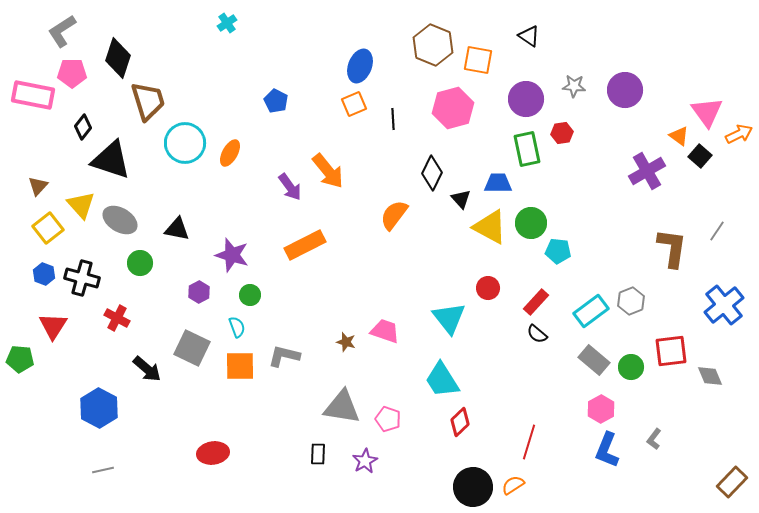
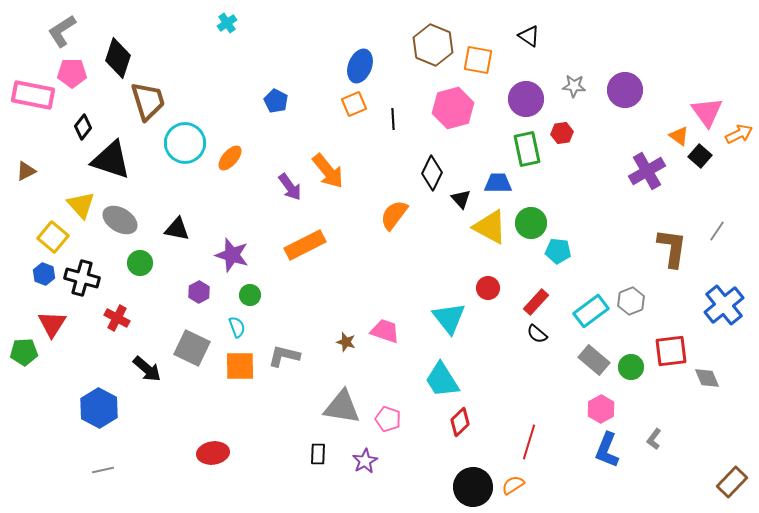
orange ellipse at (230, 153): moved 5 px down; rotated 12 degrees clockwise
brown triangle at (38, 186): moved 12 px left, 15 px up; rotated 20 degrees clockwise
yellow square at (48, 228): moved 5 px right, 9 px down; rotated 12 degrees counterclockwise
red triangle at (53, 326): moved 1 px left, 2 px up
green pentagon at (20, 359): moved 4 px right, 7 px up; rotated 8 degrees counterclockwise
gray diamond at (710, 376): moved 3 px left, 2 px down
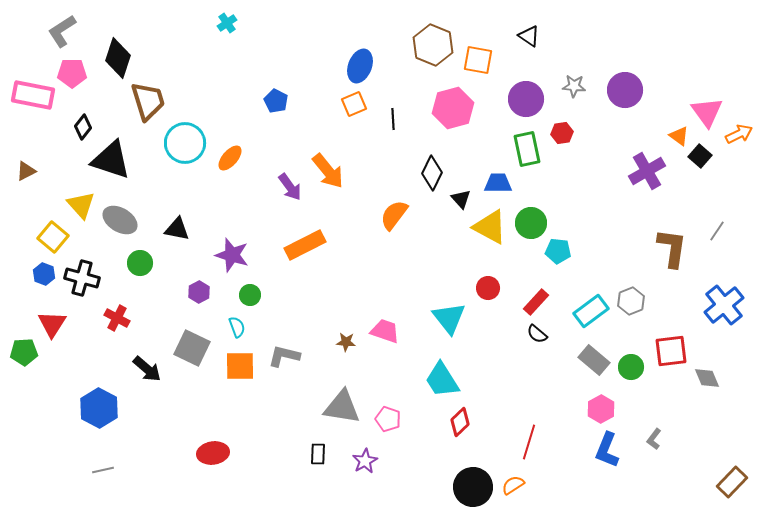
brown star at (346, 342): rotated 12 degrees counterclockwise
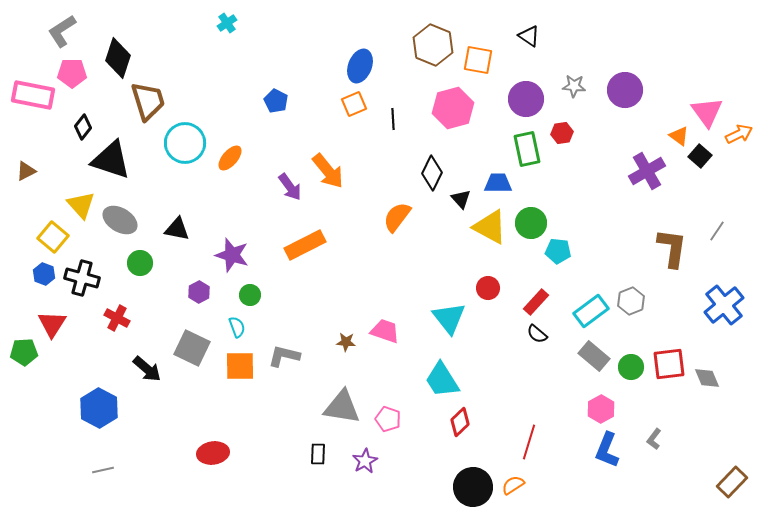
orange semicircle at (394, 215): moved 3 px right, 2 px down
red square at (671, 351): moved 2 px left, 13 px down
gray rectangle at (594, 360): moved 4 px up
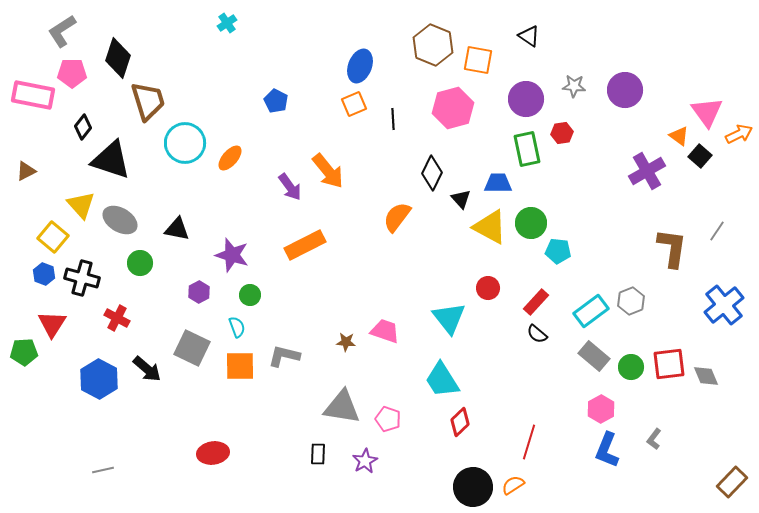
gray diamond at (707, 378): moved 1 px left, 2 px up
blue hexagon at (99, 408): moved 29 px up
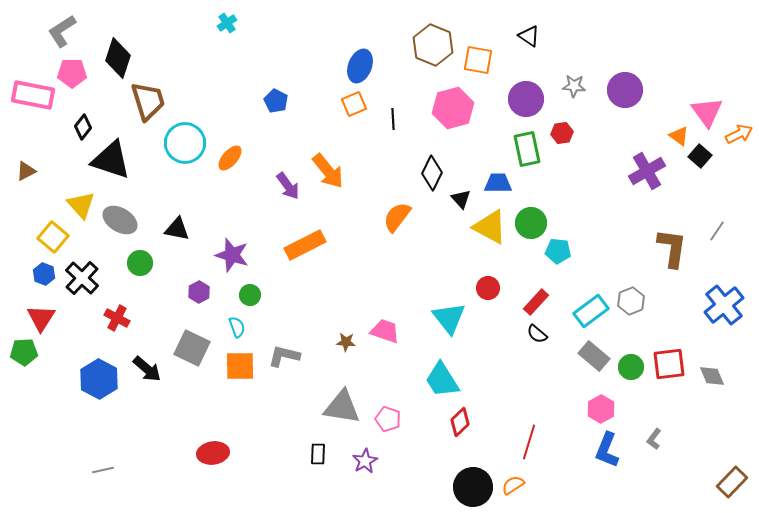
purple arrow at (290, 187): moved 2 px left, 1 px up
black cross at (82, 278): rotated 28 degrees clockwise
red triangle at (52, 324): moved 11 px left, 6 px up
gray diamond at (706, 376): moved 6 px right
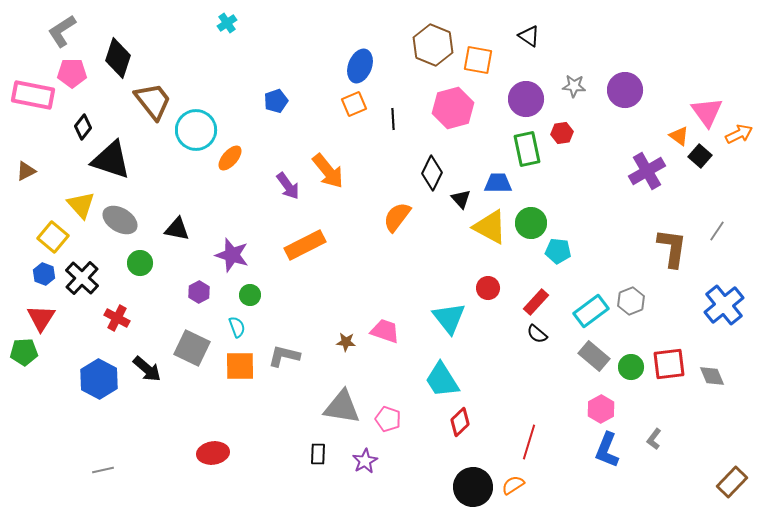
brown trapezoid at (148, 101): moved 5 px right; rotated 21 degrees counterclockwise
blue pentagon at (276, 101): rotated 25 degrees clockwise
cyan circle at (185, 143): moved 11 px right, 13 px up
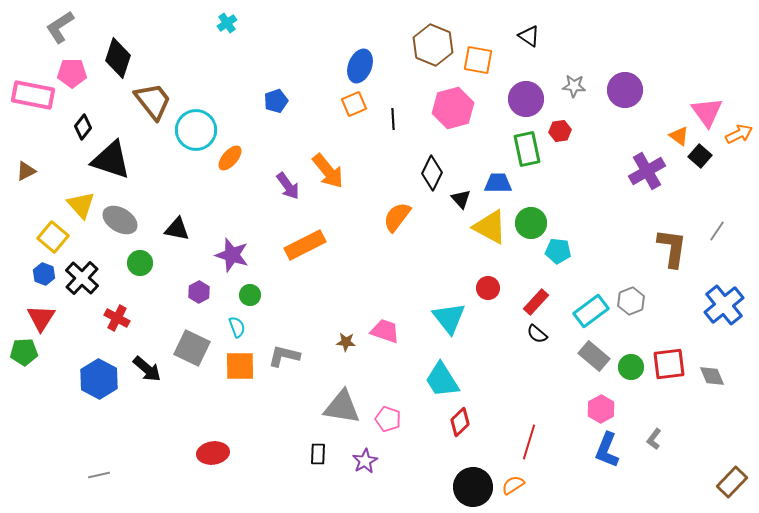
gray L-shape at (62, 31): moved 2 px left, 4 px up
red hexagon at (562, 133): moved 2 px left, 2 px up
gray line at (103, 470): moved 4 px left, 5 px down
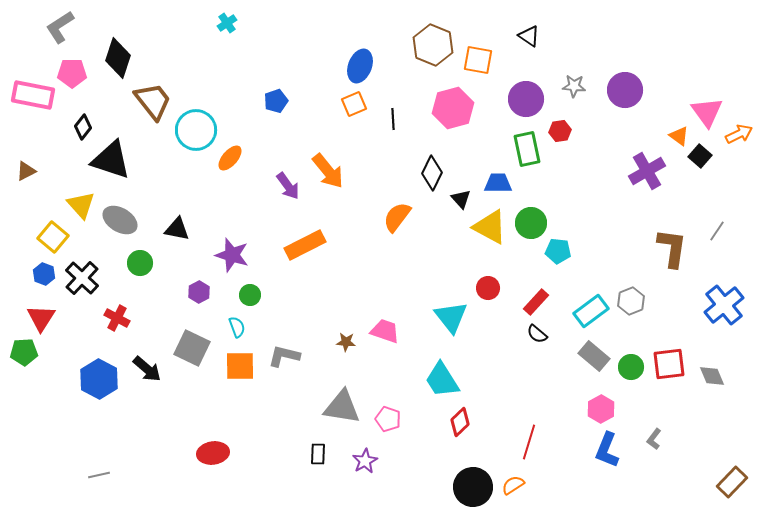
cyan triangle at (449, 318): moved 2 px right, 1 px up
